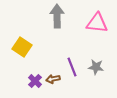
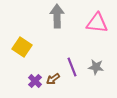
brown arrow: rotated 24 degrees counterclockwise
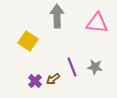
yellow square: moved 6 px right, 6 px up
gray star: moved 1 px left
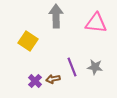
gray arrow: moved 1 px left
pink triangle: moved 1 px left
brown arrow: rotated 24 degrees clockwise
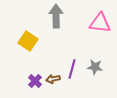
pink triangle: moved 4 px right
purple line: moved 2 px down; rotated 36 degrees clockwise
